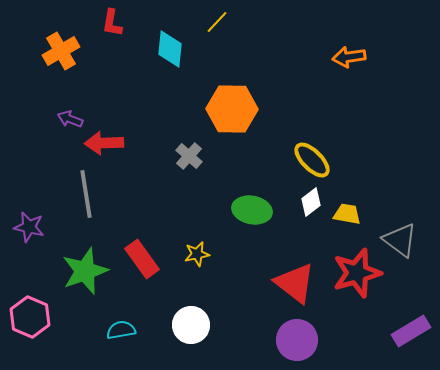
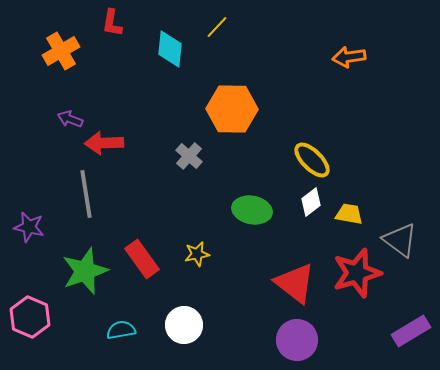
yellow line: moved 5 px down
yellow trapezoid: moved 2 px right
white circle: moved 7 px left
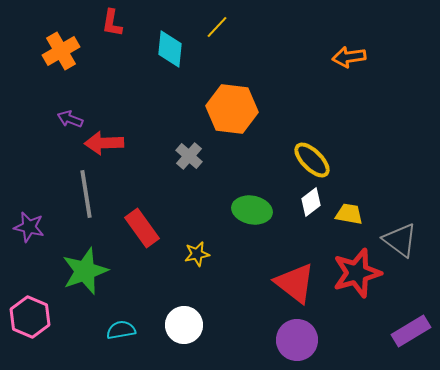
orange hexagon: rotated 6 degrees clockwise
red rectangle: moved 31 px up
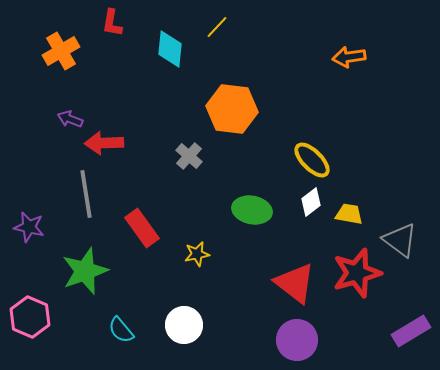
cyan semicircle: rotated 120 degrees counterclockwise
